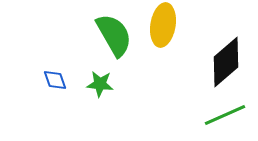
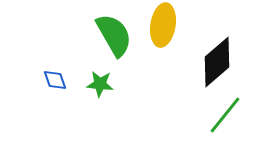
black diamond: moved 9 px left
green line: rotated 27 degrees counterclockwise
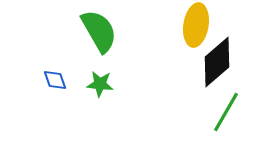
yellow ellipse: moved 33 px right
green semicircle: moved 15 px left, 4 px up
green line: moved 1 px right, 3 px up; rotated 9 degrees counterclockwise
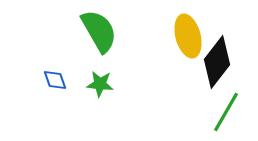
yellow ellipse: moved 8 px left, 11 px down; rotated 24 degrees counterclockwise
black diamond: rotated 12 degrees counterclockwise
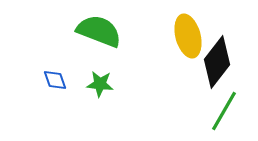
green semicircle: rotated 39 degrees counterclockwise
green line: moved 2 px left, 1 px up
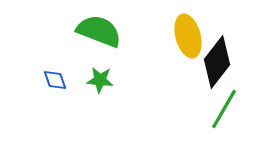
green star: moved 4 px up
green line: moved 2 px up
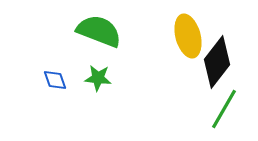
green star: moved 2 px left, 2 px up
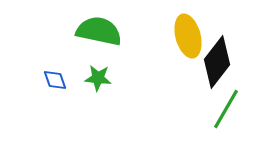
green semicircle: rotated 9 degrees counterclockwise
green line: moved 2 px right
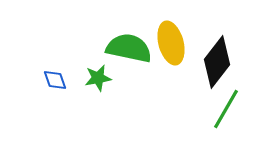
green semicircle: moved 30 px right, 17 px down
yellow ellipse: moved 17 px left, 7 px down
green star: rotated 16 degrees counterclockwise
